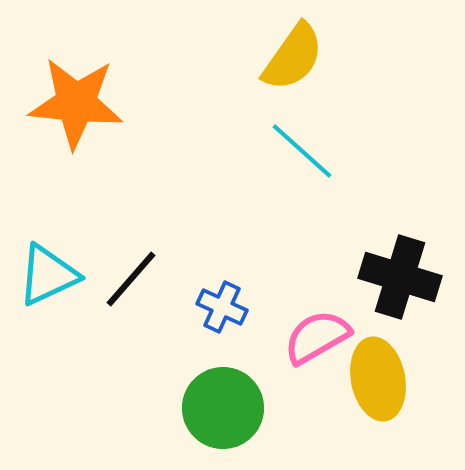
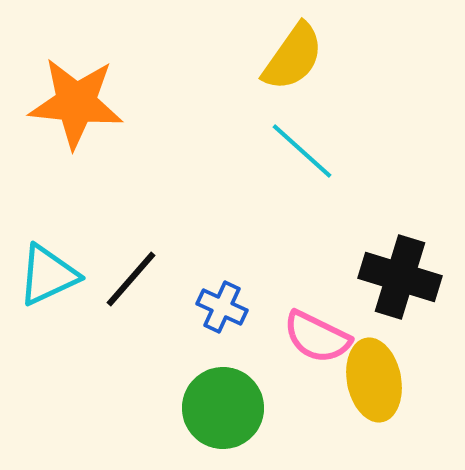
pink semicircle: rotated 124 degrees counterclockwise
yellow ellipse: moved 4 px left, 1 px down
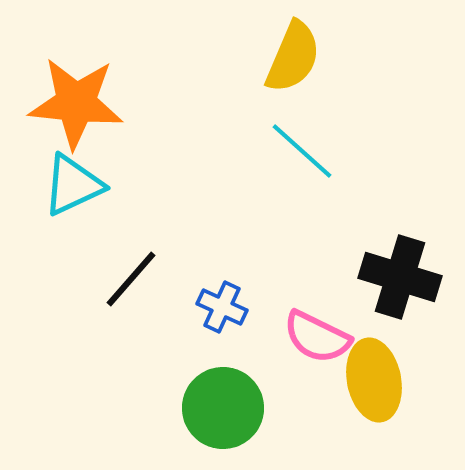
yellow semicircle: rotated 12 degrees counterclockwise
cyan triangle: moved 25 px right, 90 px up
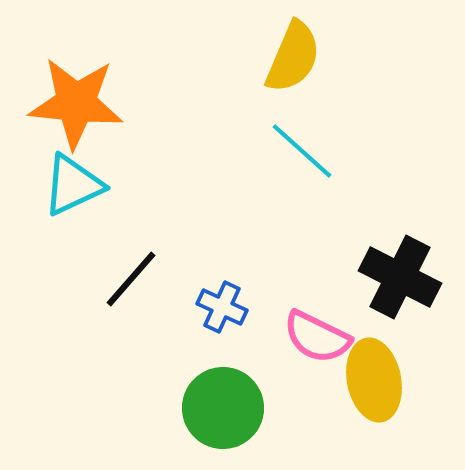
black cross: rotated 10 degrees clockwise
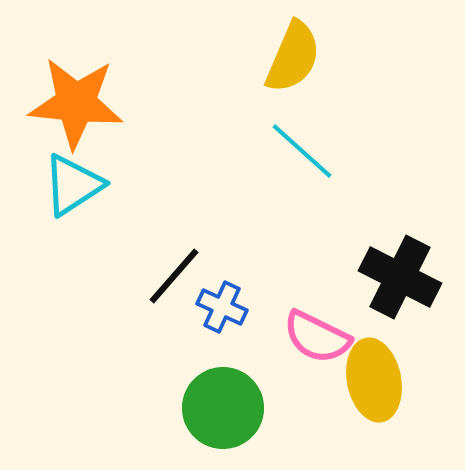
cyan triangle: rotated 8 degrees counterclockwise
black line: moved 43 px right, 3 px up
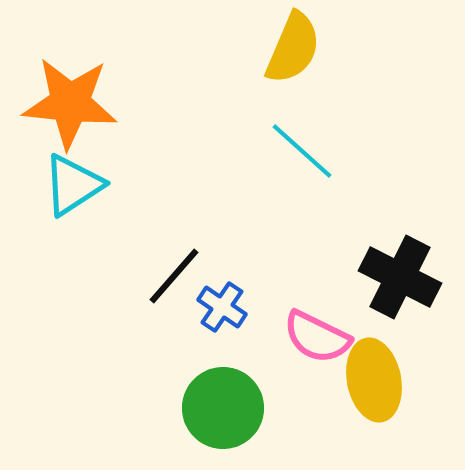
yellow semicircle: moved 9 px up
orange star: moved 6 px left
blue cross: rotated 9 degrees clockwise
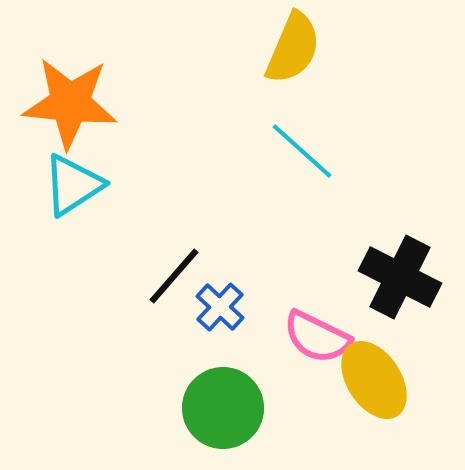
blue cross: moved 2 px left; rotated 9 degrees clockwise
yellow ellipse: rotated 22 degrees counterclockwise
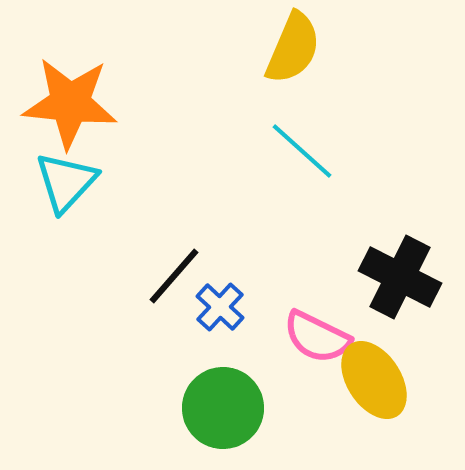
cyan triangle: moved 7 px left, 3 px up; rotated 14 degrees counterclockwise
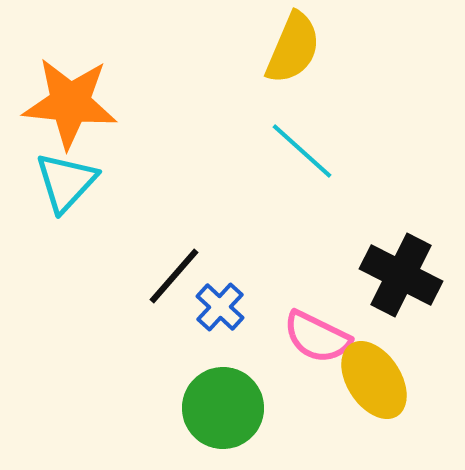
black cross: moved 1 px right, 2 px up
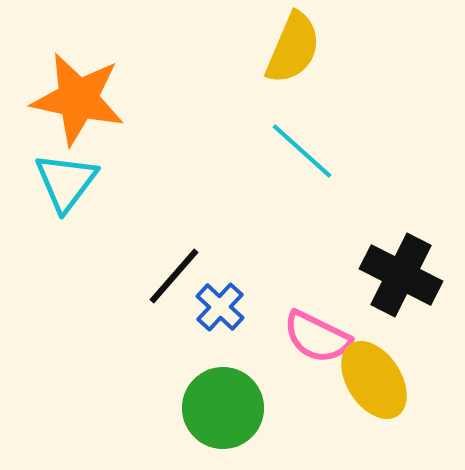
orange star: moved 8 px right, 4 px up; rotated 6 degrees clockwise
cyan triangle: rotated 6 degrees counterclockwise
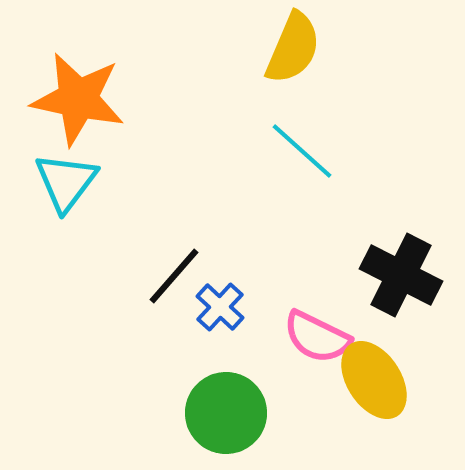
green circle: moved 3 px right, 5 px down
